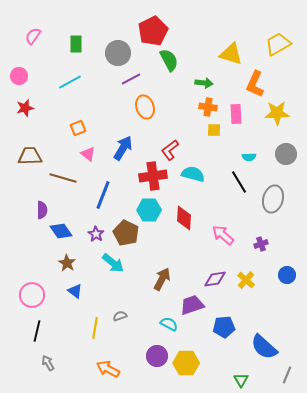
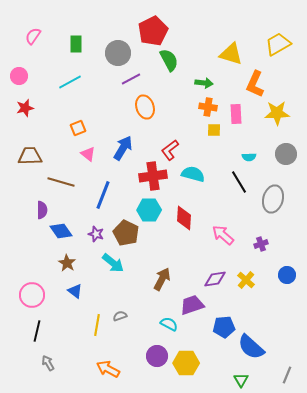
brown line at (63, 178): moved 2 px left, 4 px down
purple star at (96, 234): rotated 14 degrees counterclockwise
yellow line at (95, 328): moved 2 px right, 3 px up
blue semicircle at (264, 347): moved 13 px left
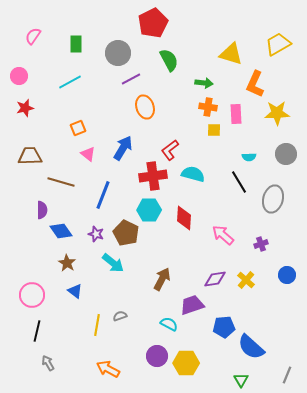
red pentagon at (153, 31): moved 8 px up
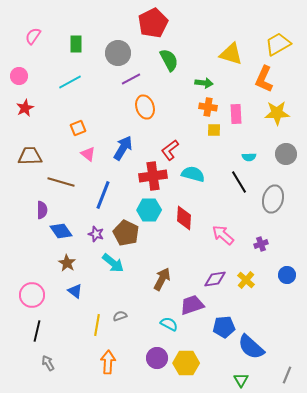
orange L-shape at (255, 84): moved 9 px right, 5 px up
red star at (25, 108): rotated 12 degrees counterclockwise
purple circle at (157, 356): moved 2 px down
orange arrow at (108, 369): moved 7 px up; rotated 65 degrees clockwise
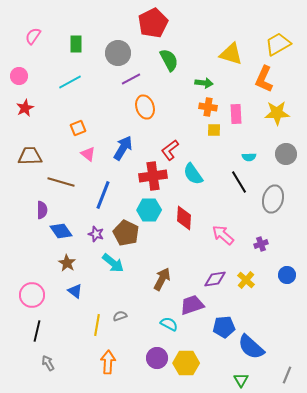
cyan semicircle at (193, 174): rotated 140 degrees counterclockwise
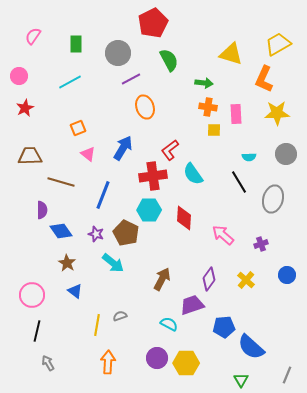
purple diamond at (215, 279): moved 6 px left; rotated 45 degrees counterclockwise
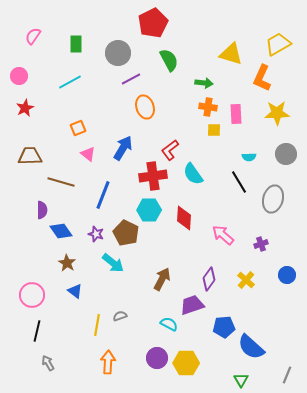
orange L-shape at (264, 79): moved 2 px left, 1 px up
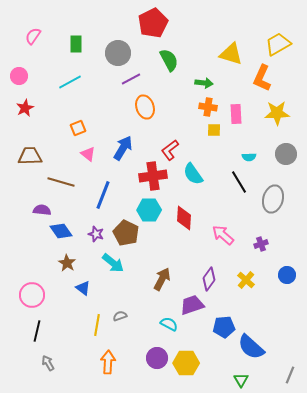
purple semicircle at (42, 210): rotated 84 degrees counterclockwise
blue triangle at (75, 291): moved 8 px right, 3 px up
gray line at (287, 375): moved 3 px right
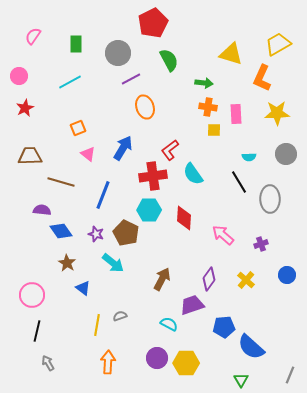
gray ellipse at (273, 199): moved 3 px left; rotated 16 degrees counterclockwise
